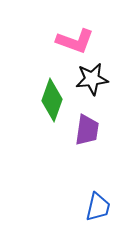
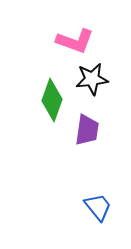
blue trapezoid: rotated 52 degrees counterclockwise
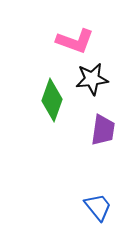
purple trapezoid: moved 16 px right
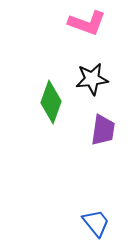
pink L-shape: moved 12 px right, 18 px up
green diamond: moved 1 px left, 2 px down
blue trapezoid: moved 2 px left, 16 px down
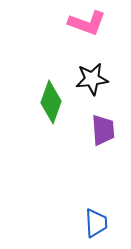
purple trapezoid: rotated 12 degrees counterclockwise
blue trapezoid: rotated 36 degrees clockwise
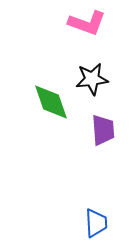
green diamond: rotated 39 degrees counterclockwise
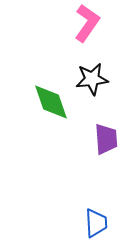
pink L-shape: rotated 75 degrees counterclockwise
purple trapezoid: moved 3 px right, 9 px down
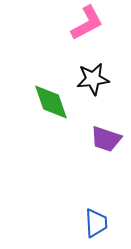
pink L-shape: rotated 27 degrees clockwise
black star: moved 1 px right
purple trapezoid: rotated 112 degrees clockwise
